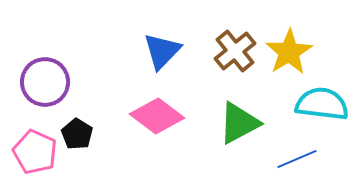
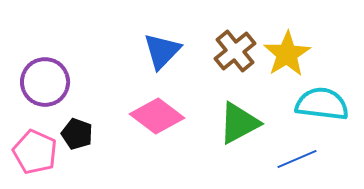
yellow star: moved 2 px left, 2 px down
black pentagon: rotated 12 degrees counterclockwise
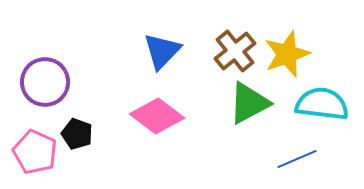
yellow star: rotated 12 degrees clockwise
green triangle: moved 10 px right, 20 px up
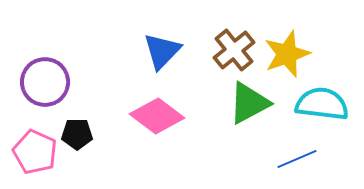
brown cross: moved 1 px left, 1 px up
black pentagon: rotated 20 degrees counterclockwise
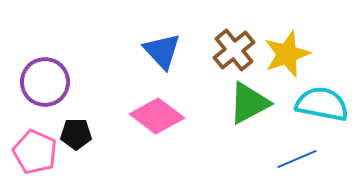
blue triangle: rotated 27 degrees counterclockwise
cyan semicircle: rotated 4 degrees clockwise
black pentagon: moved 1 px left
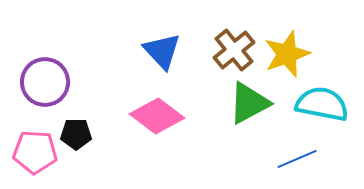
pink pentagon: rotated 21 degrees counterclockwise
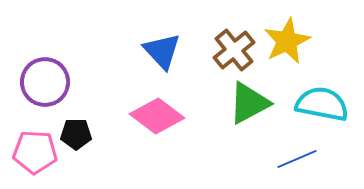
yellow star: moved 13 px up; rotated 6 degrees counterclockwise
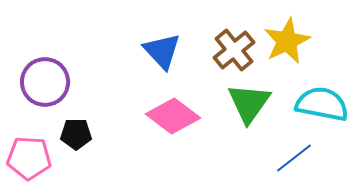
green triangle: rotated 27 degrees counterclockwise
pink diamond: moved 16 px right
pink pentagon: moved 6 px left, 6 px down
blue line: moved 3 px left, 1 px up; rotated 15 degrees counterclockwise
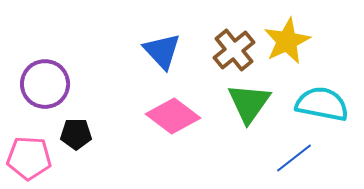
purple circle: moved 2 px down
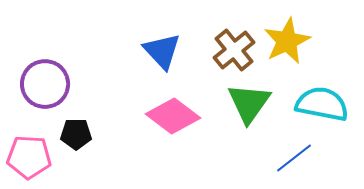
pink pentagon: moved 1 px up
